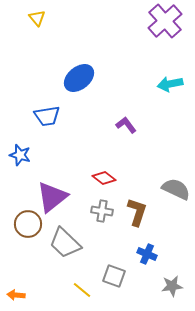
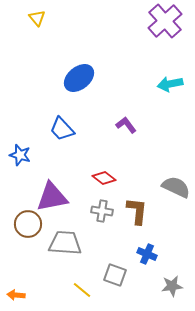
blue trapezoid: moved 15 px right, 13 px down; rotated 56 degrees clockwise
gray semicircle: moved 2 px up
purple triangle: rotated 28 degrees clockwise
brown L-shape: moved 1 px up; rotated 12 degrees counterclockwise
gray trapezoid: rotated 140 degrees clockwise
gray square: moved 1 px right, 1 px up
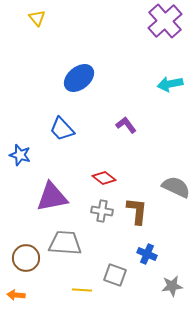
brown circle: moved 2 px left, 34 px down
yellow line: rotated 36 degrees counterclockwise
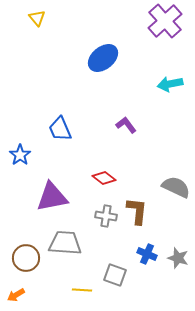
blue ellipse: moved 24 px right, 20 px up
blue trapezoid: moved 2 px left; rotated 20 degrees clockwise
blue star: rotated 20 degrees clockwise
gray cross: moved 4 px right, 5 px down
gray star: moved 6 px right, 28 px up; rotated 25 degrees clockwise
orange arrow: rotated 36 degrees counterclockwise
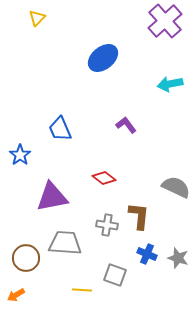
yellow triangle: rotated 24 degrees clockwise
brown L-shape: moved 2 px right, 5 px down
gray cross: moved 1 px right, 9 px down
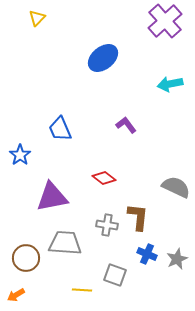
brown L-shape: moved 1 px left, 1 px down
gray star: moved 1 px left, 1 px down; rotated 30 degrees clockwise
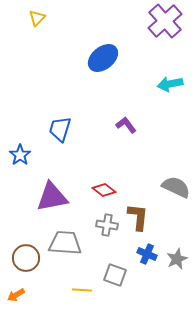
blue trapezoid: rotated 40 degrees clockwise
red diamond: moved 12 px down
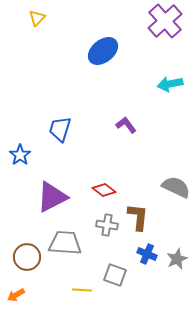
blue ellipse: moved 7 px up
purple triangle: rotated 16 degrees counterclockwise
brown circle: moved 1 px right, 1 px up
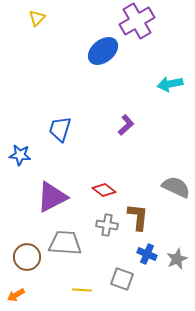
purple cross: moved 28 px left; rotated 12 degrees clockwise
purple L-shape: rotated 85 degrees clockwise
blue star: rotated 30 degrees counterclockwise
gray square: moved 7 px right, 4 px down
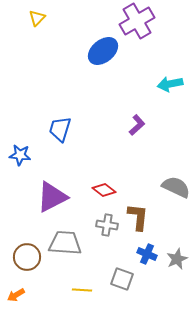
purple L-shape: moved 11 px right
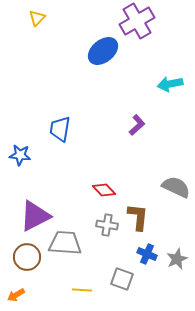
blue trapezoid: rotated 8 degrees counterclockwise
red diamond: rotated 10 degrees clockwise
purple triangle: moved 17 px left, 19 px down
